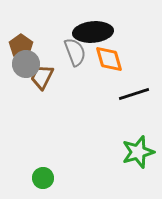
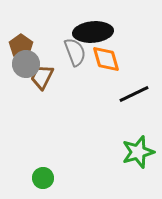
orange diamond: moved 3 px left
black line: rotated 8 degrees counterclockwise
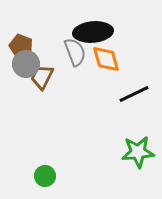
brown pentagon: rotated 15 degrees counterclockwise
green star: rotated 12 degrees clockwise
green circle: moved 2 px right, 2 px up
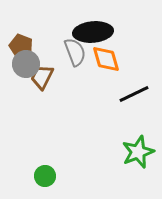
green star: rotated 16 degrees counterclockwise
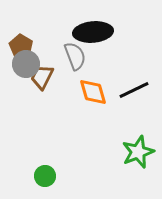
brown pentagon: rotated 10 degrees clockwise
gray semicircle: moved 4 px down
orange diamond: moved 13 px left, 33 px down
black line: moved 4 px up
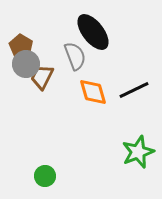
black ellipse: rotated 57 degrees clockwise
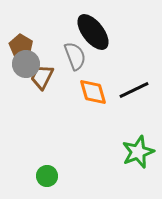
green circle: moved 2 px right
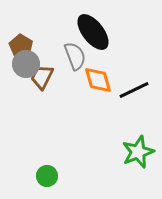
orange diamond: moved 5 px right, 12 px up
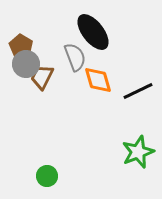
gray semicircle: moved 1 px down
black line: moved 4 px right, 1 px down
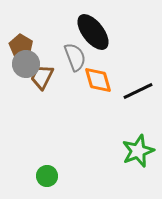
green star: moved 1 px up
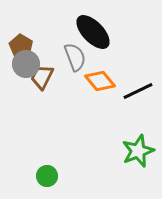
black ellipse: rotated 6 degrees counterclockwise
orange diamond: moved 2 px right, 1 px down; rotated 24 degrees counterclockwise
